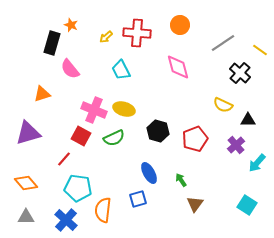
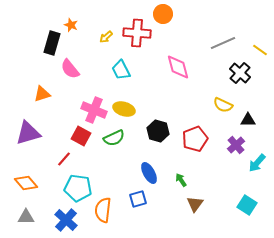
orange circle: moved 17 px left, 11 px up
gray line: rotated 10 degrees clockwise
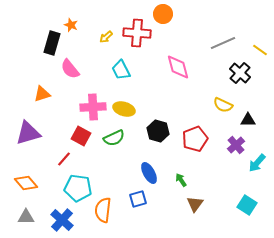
pink cross: moved 1 px left, 3 px up; rotated 25 degrees counterclockwise
blue cross: moved 4 px left
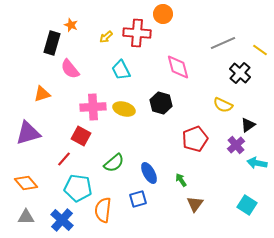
black triangle: moved 5 px down; rotated 35 degrees counterclockwise
black hexagon: moved 3 px right, 28 px up
green semicircle: moved 25 px down; rotated 15 degrees counterclockwise
cyan arrow: rotated 60 degrees clockwise
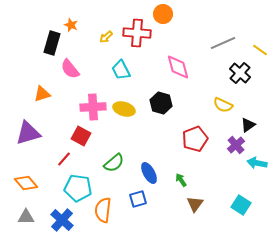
cyan square: moved 6 px left
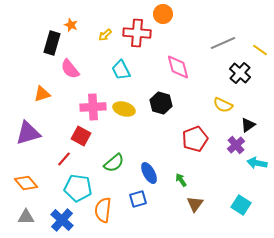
yellow arrow: moved 1 px left, 2 px up
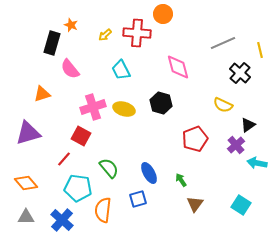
yellow line: rotated 42 degrees clockwise
pink cross: rotated 15 degrees counterclockwise
green semicircle: moved 5 px left, 5 px down; rotated 90 degrees counterclockwise
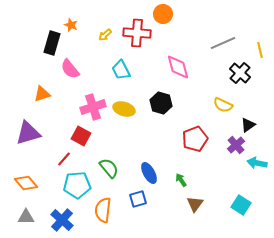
cyan pentagon: moved 1 px left, 3 px up; rotated 12 degrees counterclockwise
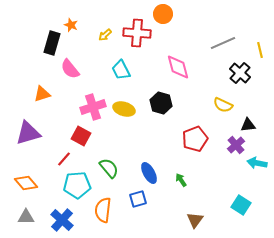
black triangle: rotated 28 degrees clockwise
brown triangle: moved 16 px down
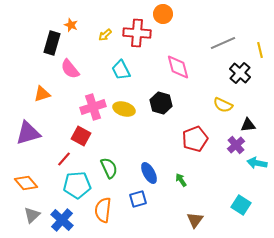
green semicircle: rotated 15 degrees clockwise
gray triangle: moved 6 px right, 2 px up; rotated 42 degrees counterclockwise
